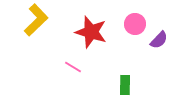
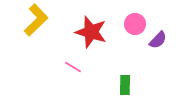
purple semicircle: moved 1 px left
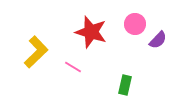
yellow L-shape: moved 32 px down
green rectangle: rotated 12 degrees clockwise
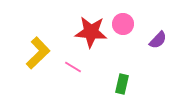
pink circle: moved 12 px left
red star: rotated 12 degrees counterclockwise
yellow L-shape: moved 2 px right, 1 px down
green rectangle: moved 3 px left, 1 px up
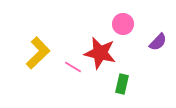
red star: moved 9 px right, 21 px down; rotated 8 degrees clockwise
purple semicircle: moved 2 px down
